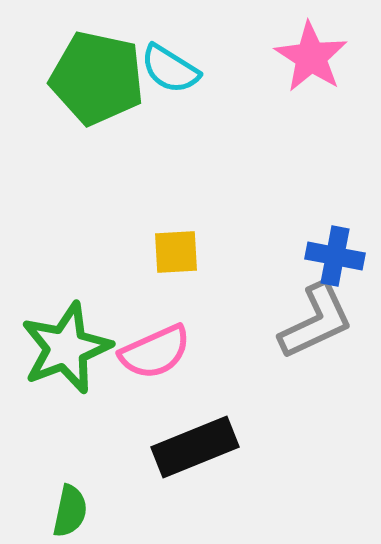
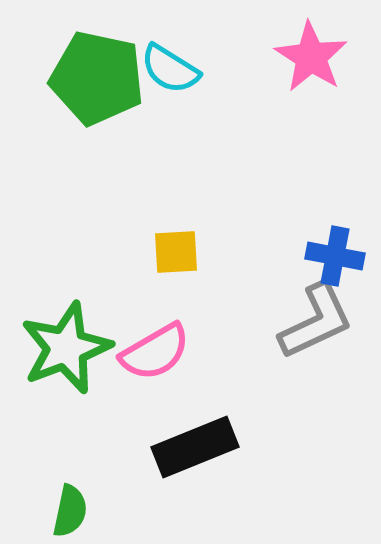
pink semicircle: rotated 6 degrees counterclockwise
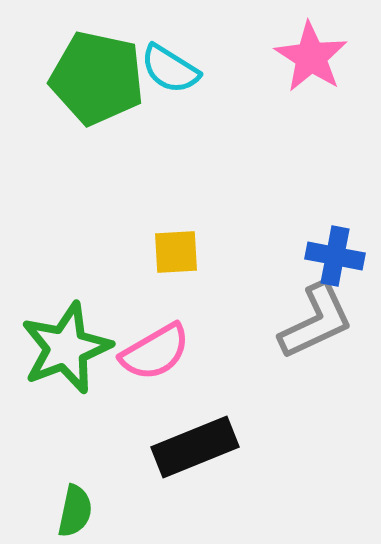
green semicircle: moved 5 px right
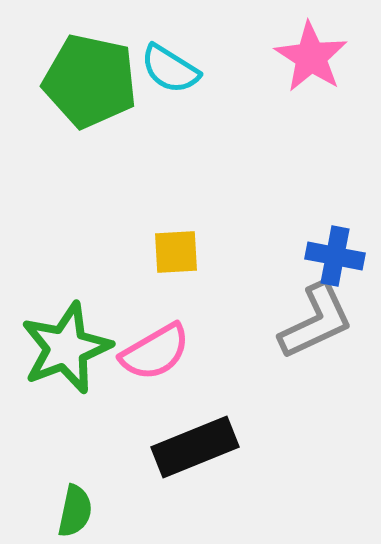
green pentagon: moved 7 px left, 3 px down
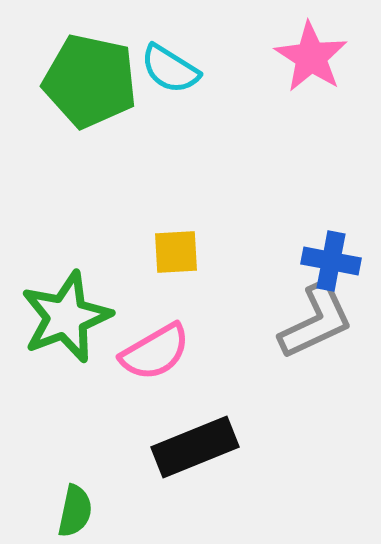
blue cross: moved 4 px left, 5 px down
green star: moved 31 px up
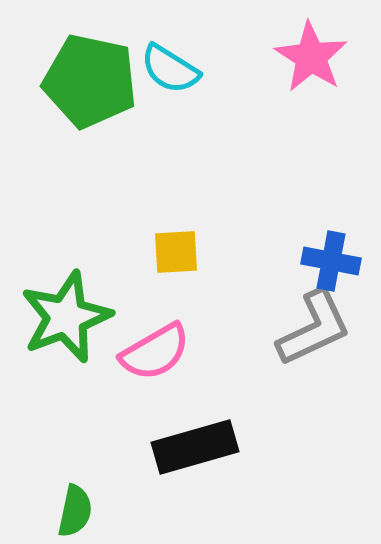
gray L-shape: moved 2 px left, 7 px down
black rectangle: rotated 6 degrees clockwise
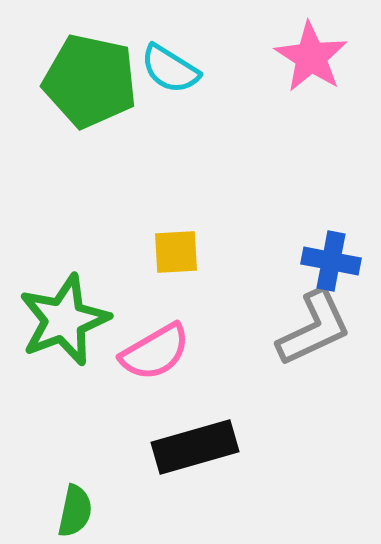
green star: moved 2 px left, 3 px down
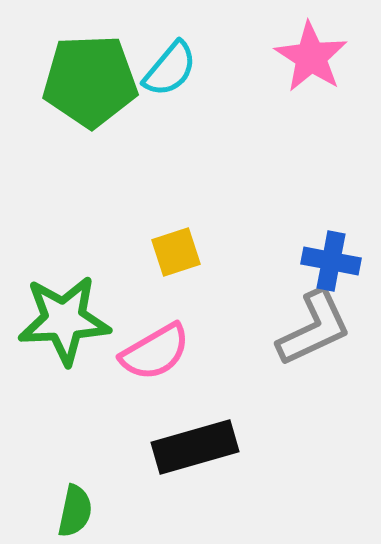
cyan semicircle: rotated 82 degrees counterclockwise
green pentagon: rotated 14 degrees counterclockwise
yellow square: rotated 15 degrees counterclockwise
green star: rotated 18 degrees clockwise
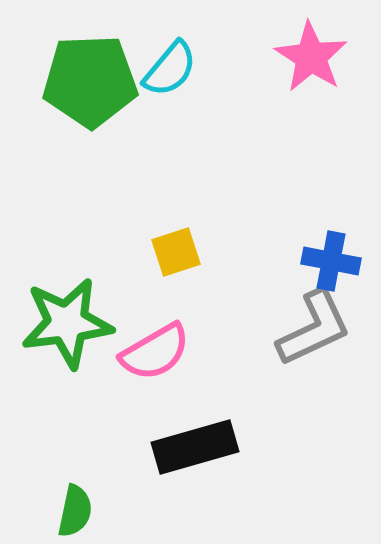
green star: moved 3 px right, 3 px down; rotated 4 degrees counterclockwise
